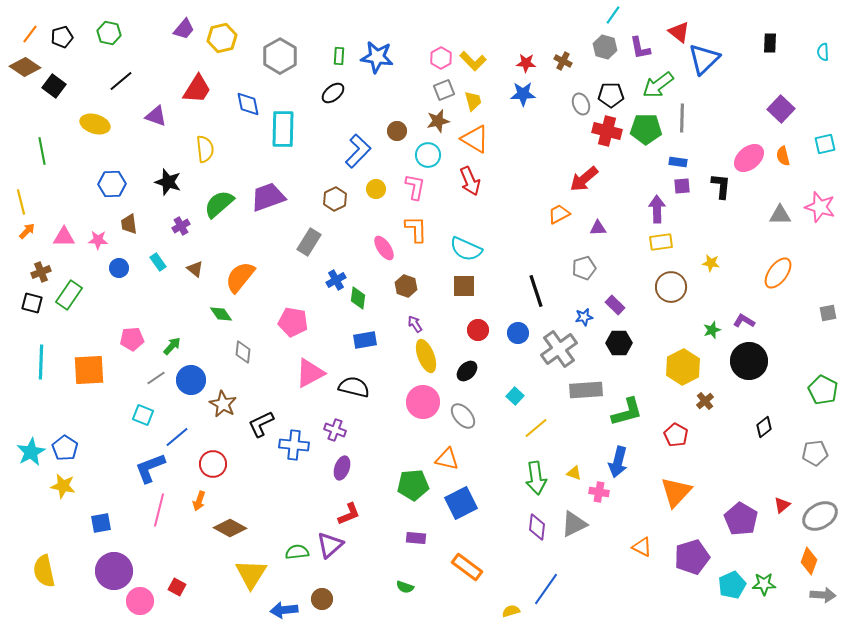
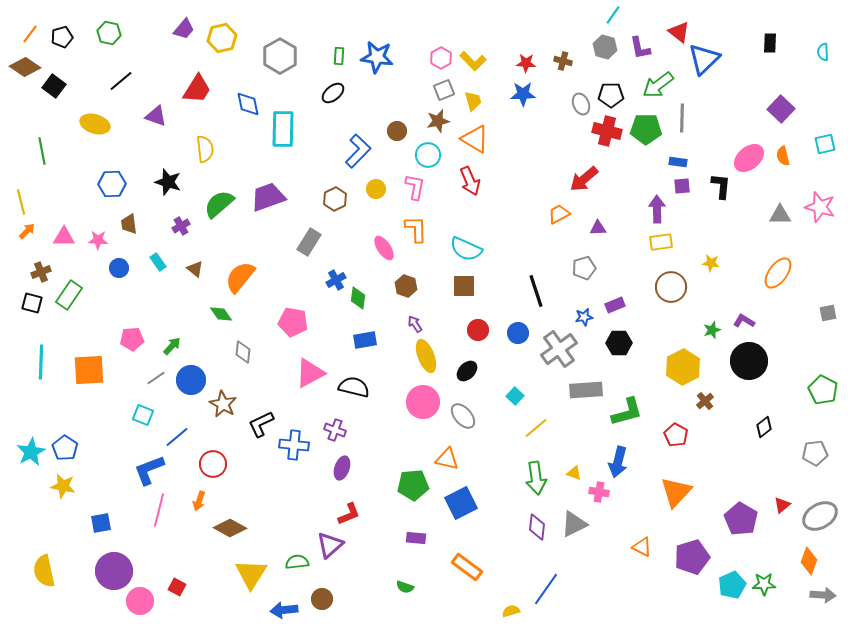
brown cross at (563, 61): rotated 12 degrees counterclockwise
purple rectangle at (615, 305): rotated 66 degrees counterclockwise
blue L-shape at (150, 468): moved 1 px left, 2 px down
green semicircle at (297, 552): moved 10 px down
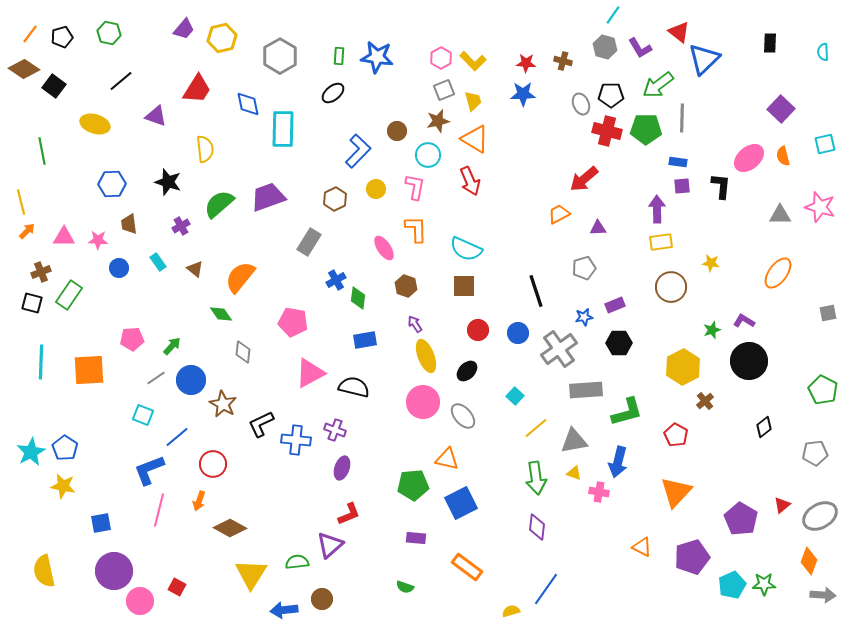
purple L-shape at (640, 48): rotated 20 degrees counterclockwise
brown diamond at (25, 67): moved 1 px left, 2 px down
blue cross at (294, 445): moved 2 px right, 5 px up
gray triangle at (574, 524): moved 83 px up; rotated 16 degrees clockwise
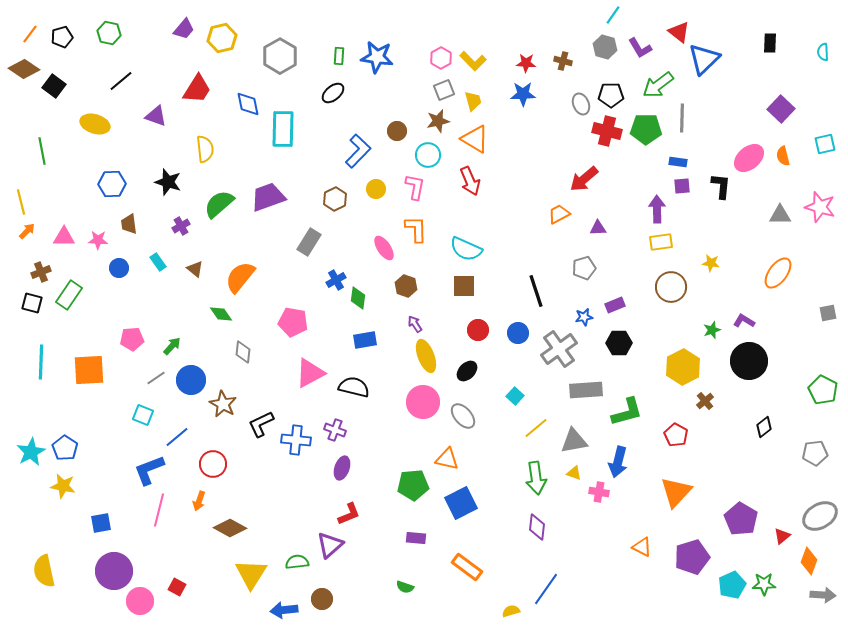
red triangle at (782, 505): moved 31 px down
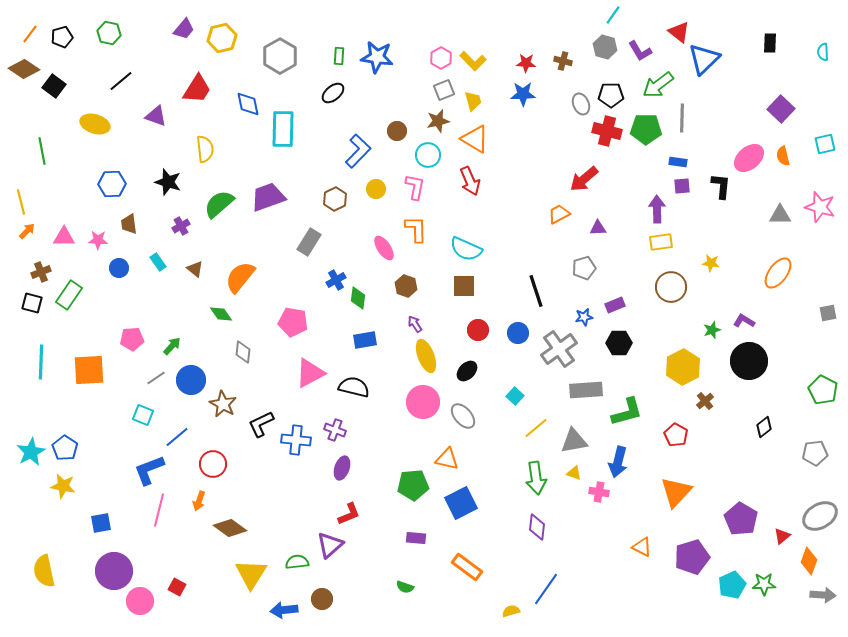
purple L-shape at (640, 48): moved 3 px down
brown diamond at (230, 528): rotated 8 degrees clockwise
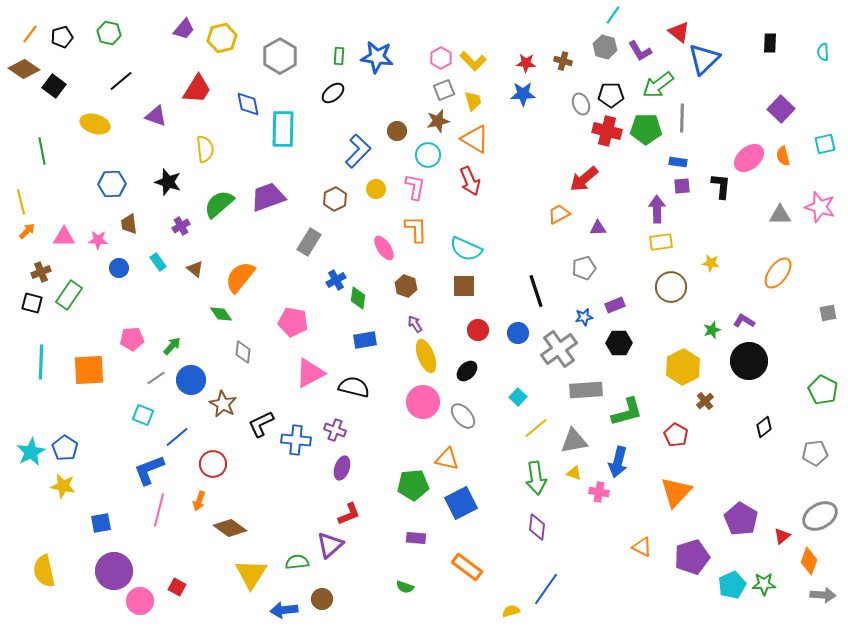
cyan square at (515, 396): moved 3 px right, 1 px down
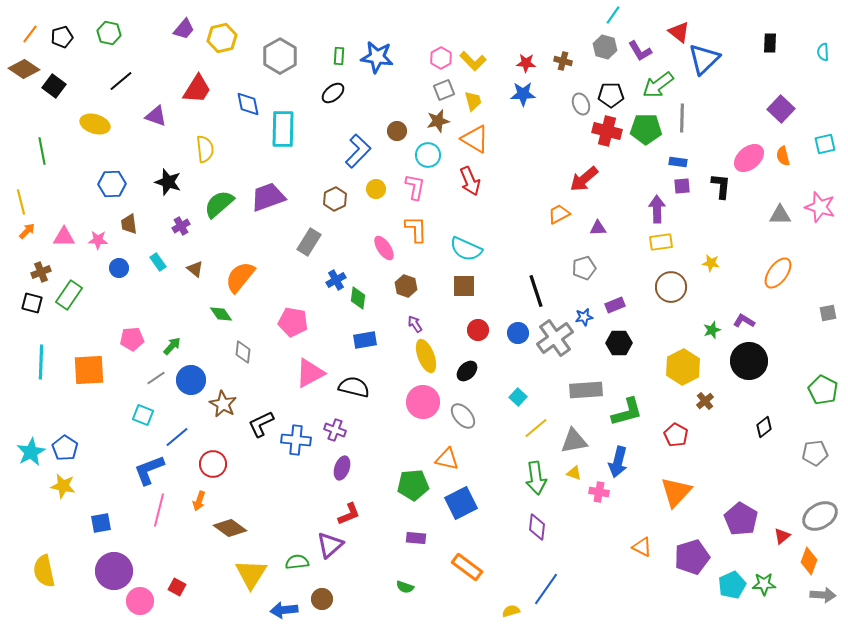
gray cross at (559, 349): moved 4 px left, 11 px up
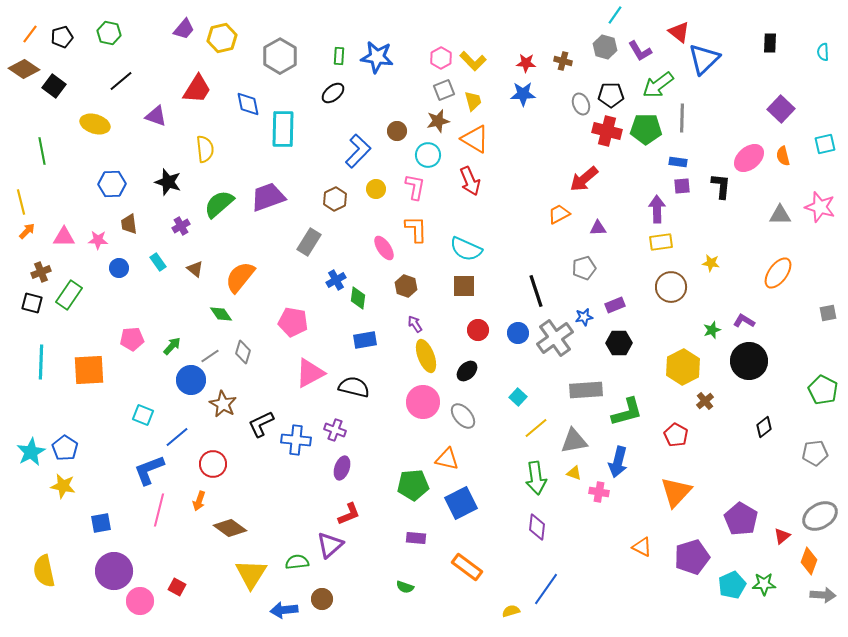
cyan line at (613, 15): moved 2 px right
gray diamond at (243, 352): rotated 10 degrees clockwise
gray line at (156, 378): moved 54 px right, 22 px up
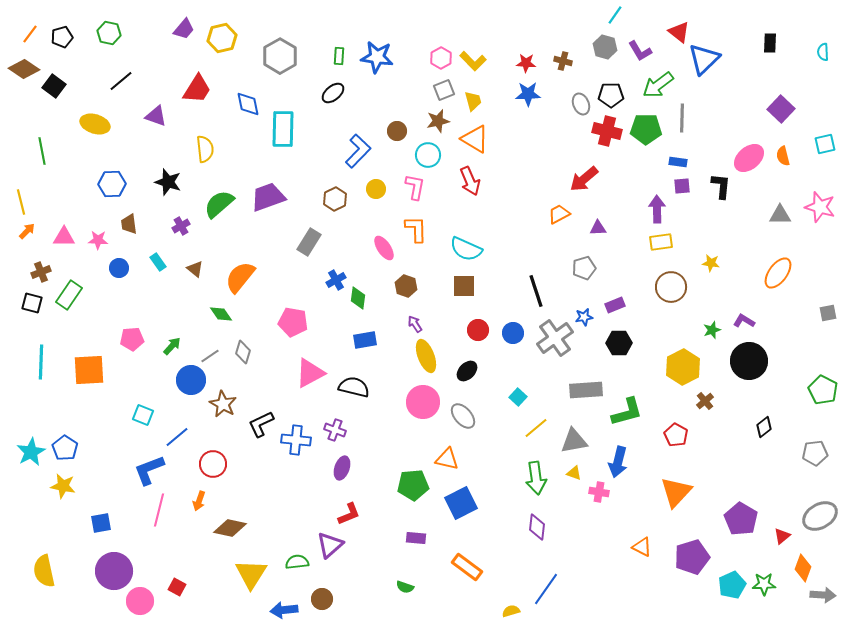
blue star at (523, 94): moved 5 px right
blue circle at (518, 333): moved 5 px left
brown diamond at (230, 528): rotated 24 degrees counterclockwise
orange diamond at (809, 561): moved 6 px left, 7 px down
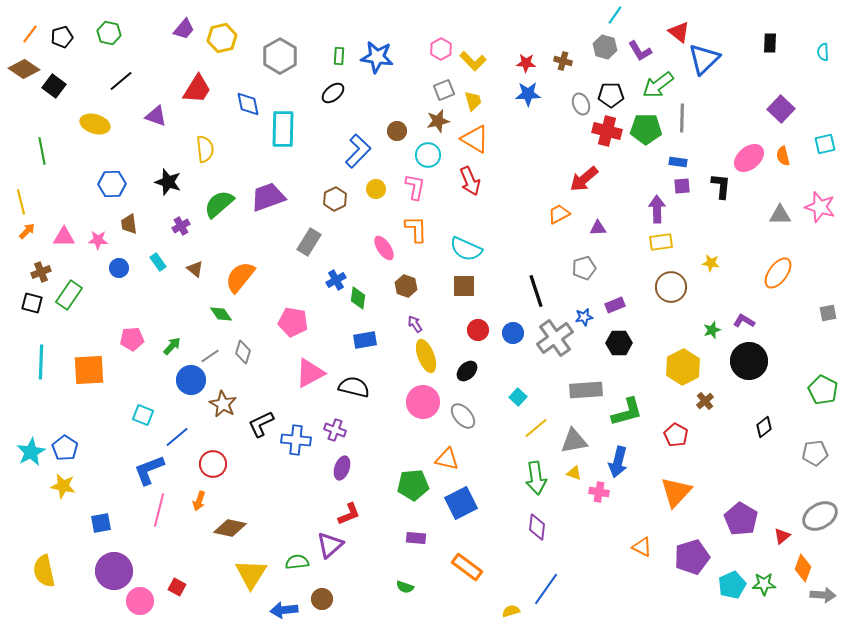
pink hexagon at (441, 58): moved 9 px up
